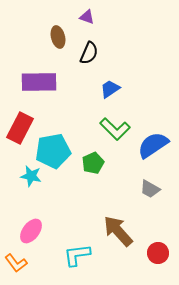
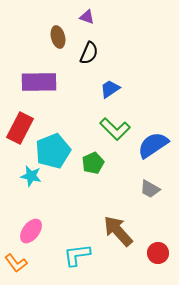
cyan pentagon: rotated 12 degrees counterclockwise
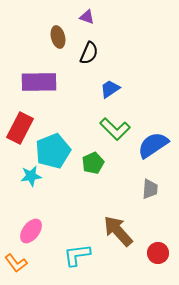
cyan star: rotated 20 degrees counterclockwise
gray trapezoid: rotated 115 degrees counterclockwise
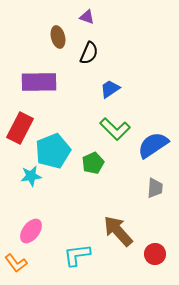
gray trapezoid: moved 5 px right, 1 px up
red circle: moved 3 px left, 1 px down
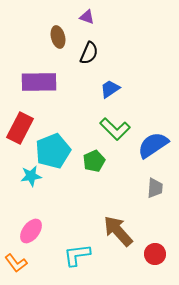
green pentagon: moved 1 px right, 2 px up
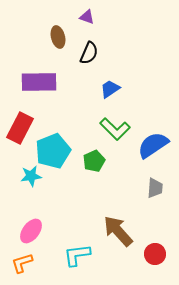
orange L-shape: moved 6 px right; rotated 110 degrees clockwise
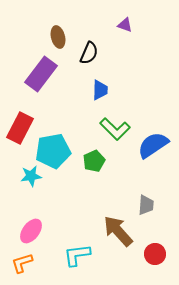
purple triangle: moved 38 px right, 8 px down
purple rectangle: moved 2 px right, 8 px up; rotated 52 degrees counterclockwise
blue trapezoid: moved 10 px left, 1 px down; rotated 125 degrees clockwise
cyan pentagon: rotated 12 degrees clockwise
gray trapezoid: moved 9 px left, 17 px down
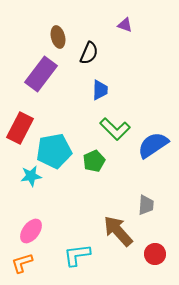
cyan pentagon: moved 1 px right
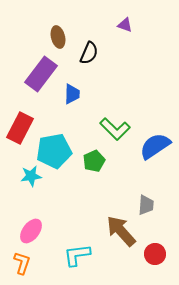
blue trapezoid: moved 28 px left, 4 px down
blue semicircle: moved 2 px right, 1 px down
brown arrow: moved 3 px right
orange L-shape: rotated 125 degrees clockwise
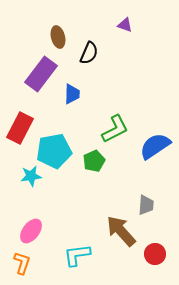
green L-shape: rotated 72 degrees counterclockwise
